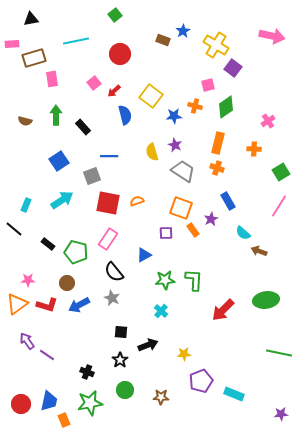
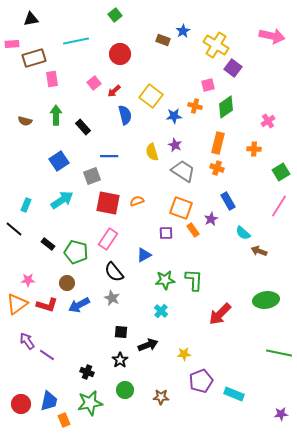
red arrow at (223, 310): moved 3 px left, 4 px down
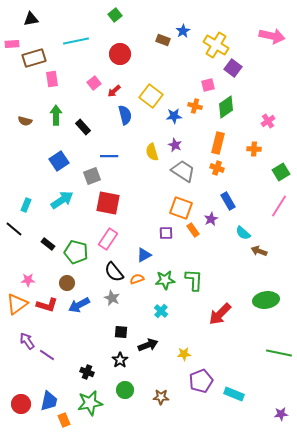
orange semicircle at (137, 201): moved 78 px down
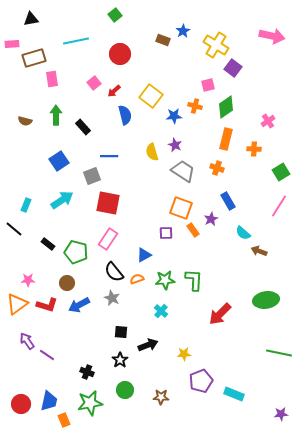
orange rectangle at (218, 143): moved 8 px right, 4 px up
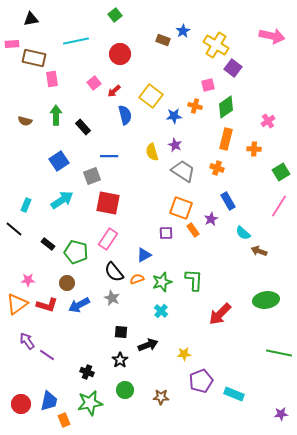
brown rectangle at (34, 58): rotated 30 degrees clockwise
green star at (165, 280): moved 3 px left, 2 px down; rotated 12 degrees counterclockwise
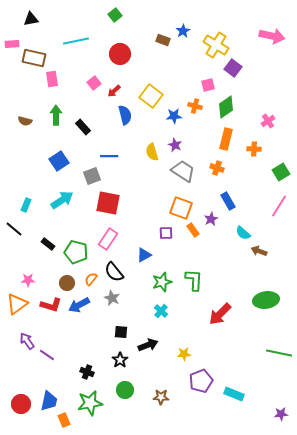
orange semicircle at (137, 279): moved 46 px left; rotated 32 degrees counterclockwise
red L-shape at (47, 305): moved 4 px right
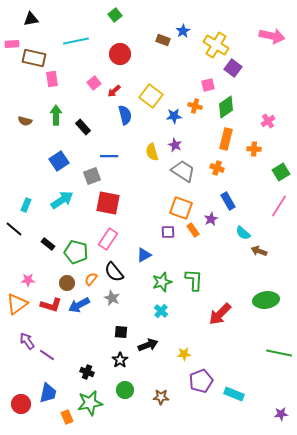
purple square at (166, 233): moved 2 px right, 1 px up
blue trapezoid at (49, 401): moved 1 px left, 8 px up
orange rectangle at (64, 420): moved 3 px right, 3 px up
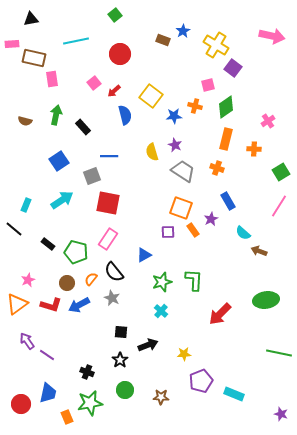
green arrow at (56, 115): rotated 12 degrees clockwise
pink star at (28, 280): rotated 24 degrees counterclockwise
purple star at (281, 414): rotated 24 degrees clockwise
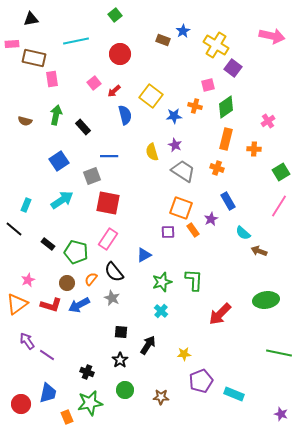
black arrow at (148, 345): rotated 36 degrees counterclockwise
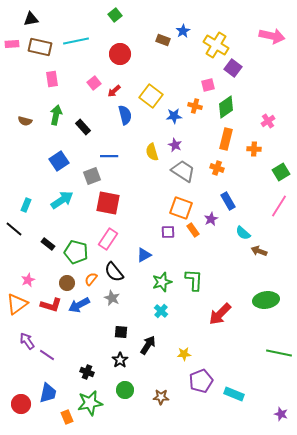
brown rectangle at (34, 58): moved 6 px right, 11 px up
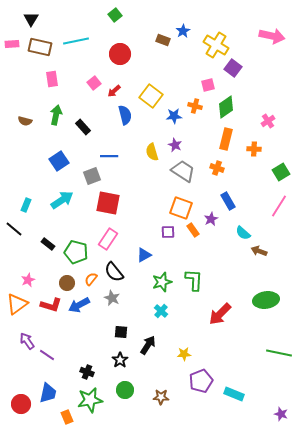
black triangle at (31, 19): rotated 49 degrees counterclockwise
green star at (90, 403): moved 3 px up
